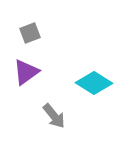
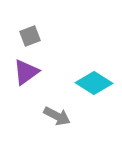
gray square: moved 3 px down
gray arrow: moved 3 px right; rotated 24 degrees counterclockwise
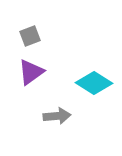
purple triangle: moved 5 px right
gray arrow: rotated 32 degrees counterclockwise
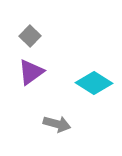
gray square: rotated 25 degrees counterclockwise
gray arrow: moved 8 px down; rotated 20 degrees clockwise
